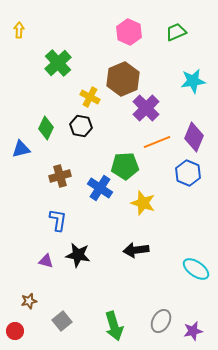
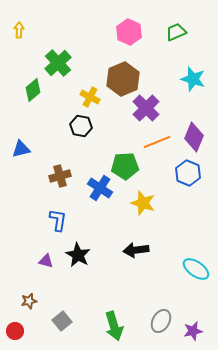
cyan star: moved 2 px up; rotated 25 degrees clockwise
green diamond: moved 13 px left, 38 px up; rotated 25 degrees clockwise
black star: rotated 20 degrees clockwise
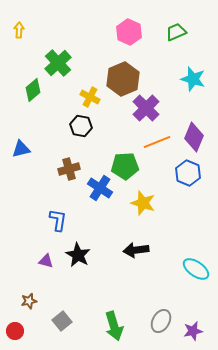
brown cross: moved 9 px right, 7 px up
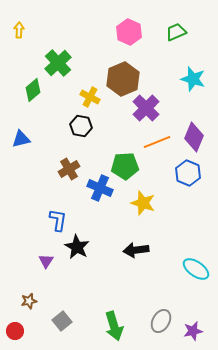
blue triangle: moved 10 px up
brown cross: rotated 15 degrees counterclockwise
blue cross: rotated 10 degrees counterclockwise
black star: moved 1 px left, 8 px up
purple triangle: rotated 49 degrees clockwise
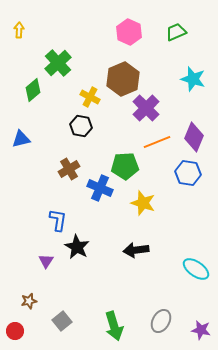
blue hexagon: rotated 15 degrees counterclockwise
purple star: moved 8 px right, 1 px up; rotated 24 degrees clockwise
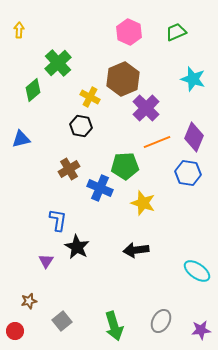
cyan ellipse: moved 1 px right, 2 px down
purple star: rotated 18 degrees counterclockwise
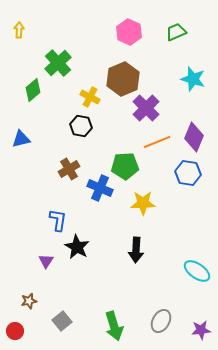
yellow star: rotated 20 degrees counterclockwise
black arrow: rotated 80 degrees counterclockwise
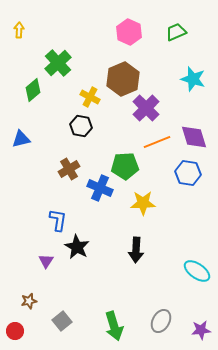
purple diamond: rotated 40 degrees counterclockwise
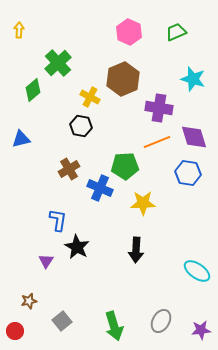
purple cross: moved 13 px right; rotated 36 degrees counterclockwise
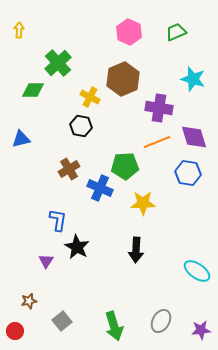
green diamond: rotated 40 degrees clockwise
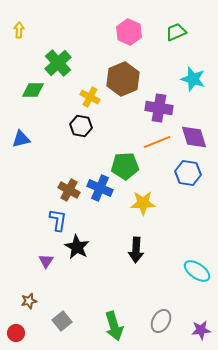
brown cross: moved 21 px down; rotated 30 degrees counterclockwise
red circle: moved 1 px right, 2 px down
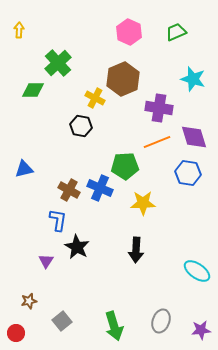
yellow cross: moved 5 px right, 1 px down
blue triangle: moved 3 px right, 30 px down
gray ellipse: rotated 10 degrees counterclockwise
